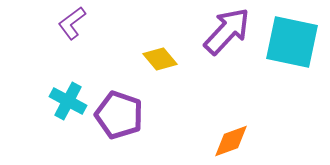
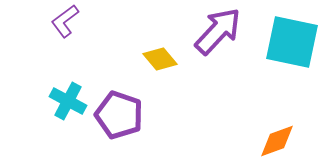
purple L-shape: moved 7 px left, 2 px up
purple arrow: moved 9 px left
orange diamond: moved 46 px right
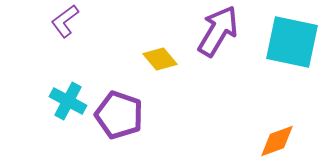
purple arrow: rotated 12 degrees counterclockwise
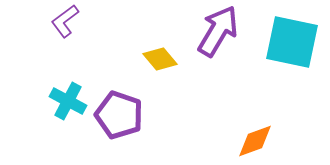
orange diamond: moved 22 px left
